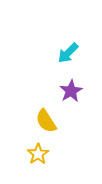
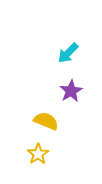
yellow semicircle: rotated 145 degrees clockwise
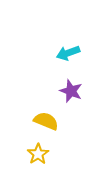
cyan arrow: rotated 25 degrees clockwise
purple star: rotated 20 degrees counterclockwise
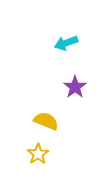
cyan arrow: moved 2 px left, 10 px up
purple star: moved 4 px right, 4 px up; rotated 15 degrees clockwise
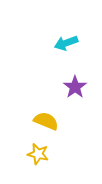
yellow star: rotated 25 degrees counterclockwise
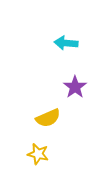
cyan arrow: rotated 25 degrees clockwise
yellow semicircle: moved 2 px right, 3 px up; rotated 135 degrees clockwise
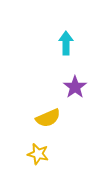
cyan arrow: rotated 85 degrees clockwise
